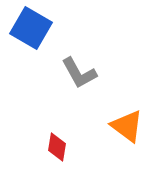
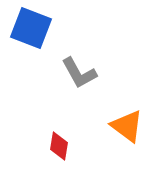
blue square: rotated 9 degrees counterclockwise
red diamond: moved 2 px right, 1 px up
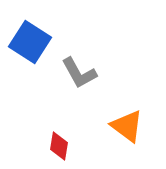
blue square: moved 1 px left, 14 px down; rotated 12 degrees clockwise
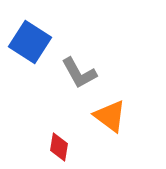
orange triangle: moved 17 px left, 10 px up
red diamond: moved 1 px down
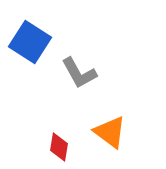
orange triangle: moved 16 px down
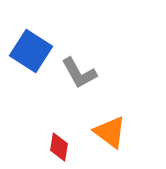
blue square: moved 1 px right, 9 px down
